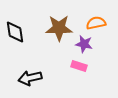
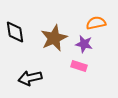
brown star: moved 5 px left, 10 px down; rotated 24 degrees counterclockwise
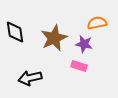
orange semicircle: moved 1 px right
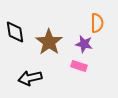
orange semicircle: rotated 102 degrees clockwise
brown star: moved 5 px left, 4 px down; rotated 12 degrees counterclockwise
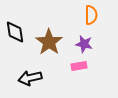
orange semicircle: moved 6 px left, 8 px up
pink rectangle: rotated 28 degrees counterclockwise
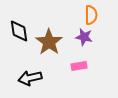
black diamond: moved 4 px right, 1 px up
purple star: moved 7 px up
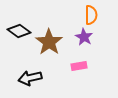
black diamond: rotated 45 degrees counterclockwise
purple star: rotated 18 degrees clockwise
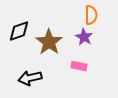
black diamond: rotated 55 degrees counterclockwise
pink rectangle: rotated 21 degrees clockwise
